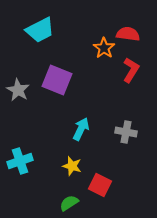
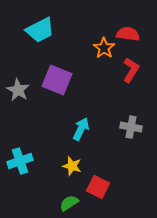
gray cross: moved 5 px right, 5 px up
red square: moved 2 px left, 2 px down
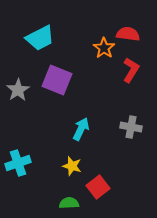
cyan trapezoid: moved 8 px down
gray star: rotated 10 degrees clockwise
cyan cross: moved 2 px left, 2 px down
red square: rotated 25 degrees clockwise
green semicircle: rotated 30 degrees clockwise
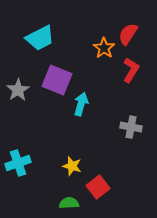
red semicircle: rotated 65 degrees counterclockwise
cyan arrow: moved 25 px up; rotated 10 degrees counterclockwise
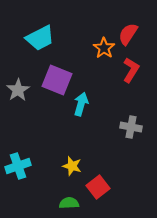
cyan cross: moved 3 px down
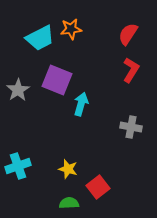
orange star: moved 33 px left, 19 px up; rotated 30 degrees clockwise
yellow star: moved 4 px left, 3 px down
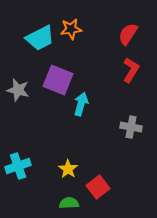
purple square: moved 1 px right
gray star: rotated 25 degrees counterclockwise
yellow star: rotated 18 degrees clockwise
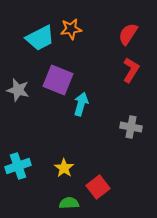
yellow star: moved 4 px left, 1 px up
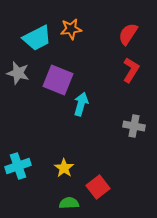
cyan trapezoid: moved 3 px left
gray star: moved 17 px up
gray cross: moved 3 px right, 1 px up
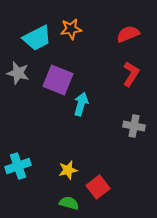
red semicircle: rotated 35 degrees clockwise
red L-shape: moved 4 px down
yellow star: moved 4 px right, 2 px down; rotated 24 degrees clockwise
green semicircle: rotated 18 degrees clockwise
